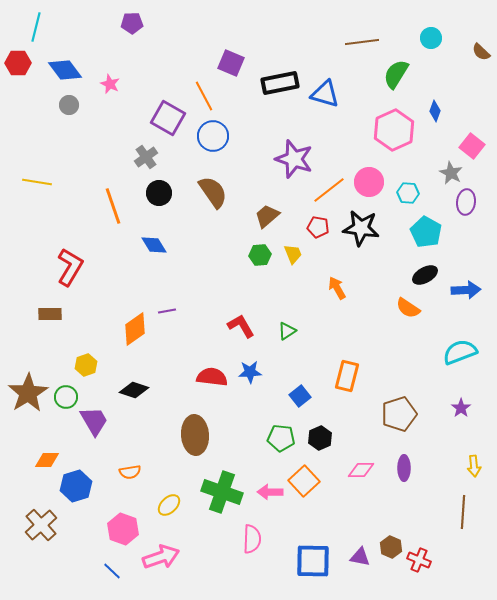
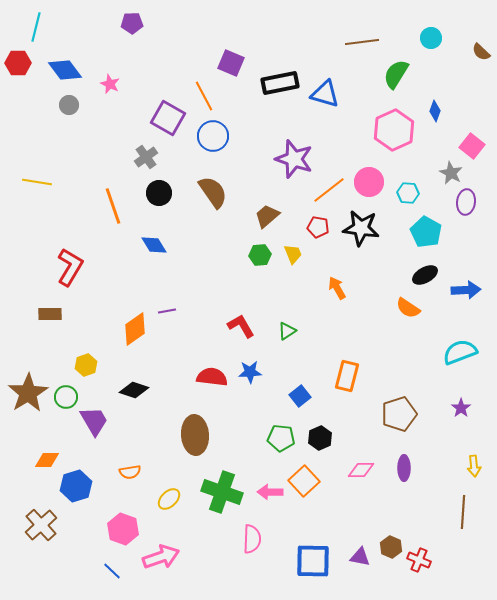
yellow ellipse at (169, 505): moved 6 px up
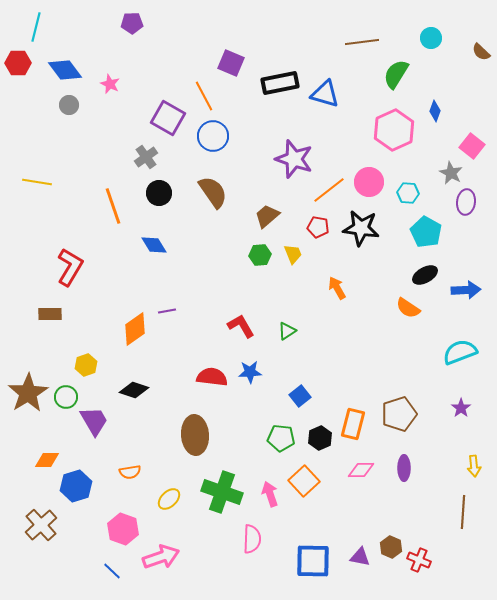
orange rectangle at (347, 376): moved 6 px right, 48 px down
pink arrow at (270, 492): moved 2 px down; rotated 70 degrees clockwise
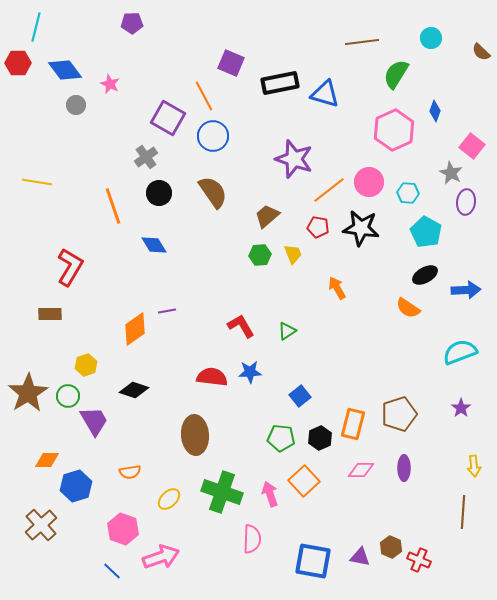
gray circle at (69, 105): moved 7 px right
green circle at (66, 397): moved 2 px right, 1 px up
blue square at (313, 561): rotated 9 degrees clockwise
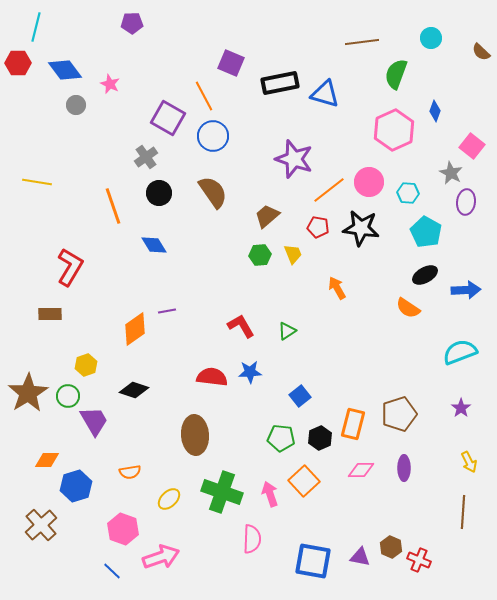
green semicircle at (396, 74): rotated 12 degrees counterclockwise
yellow arrow at (474, 466): moved 5 px left, 4 px up; rotated 20 degrees counterclockwise
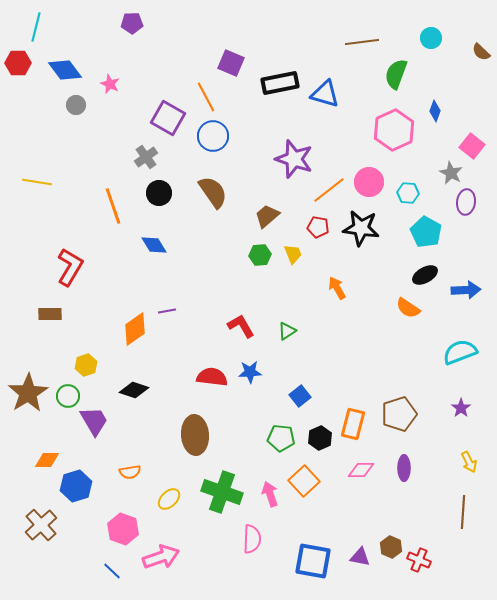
orange line at (204, 96): moved 2 px right, 1 px down
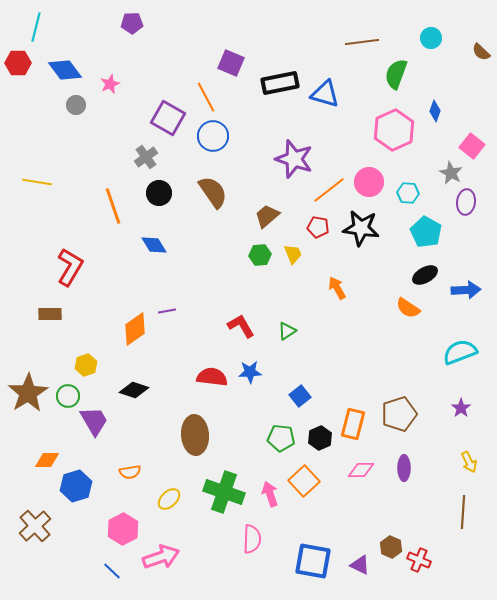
pink star at (110, 84): rotated 24 degrees clockwise
green cross at (222, 492): moved 2 px right
brown cross at (41, 525): moved 6 px left, 1 px down
pink hexagon at (123, 529): rotated 12 degrees clockwise
purple triangle at (360, 557): moved 8 px down; rotated 15 degrees clockwise
